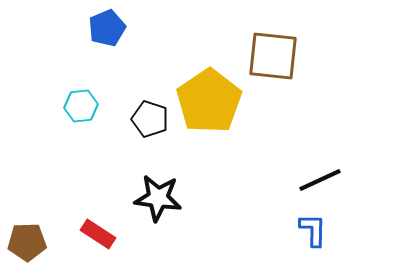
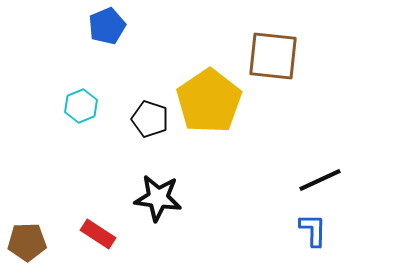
blue pentagon: moved 2 px up
cyan hexagon: rotated 16 degrees counterclockwise
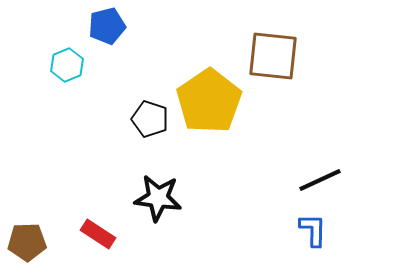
blue pentagon: rotated 9 degrees clockwise
cyan hexagon: moved 14 px left, 41 px up
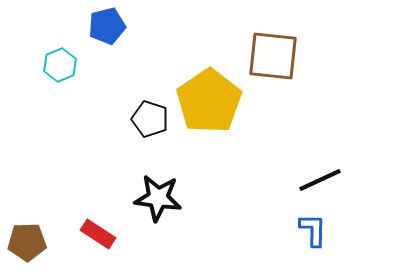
cyan hexagon: moved 7 px left
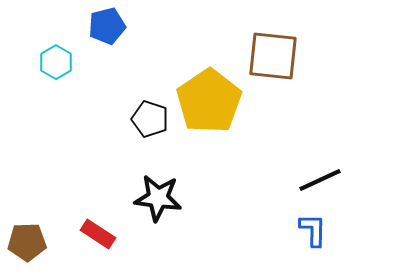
cyan hexagon: moved 4 px left, 3 px up; rotated 8 degrees counterclockwise
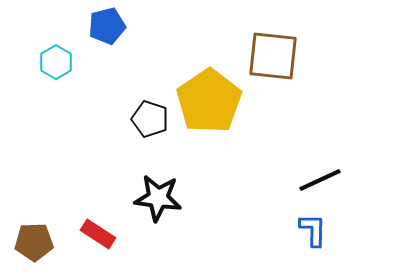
brown pentagon: moved 7 px right
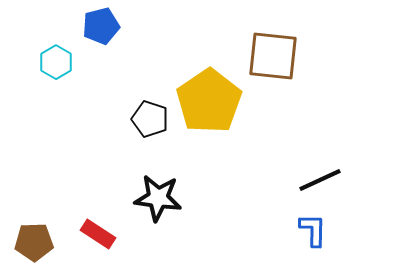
blue pentagon: moved 6 px left
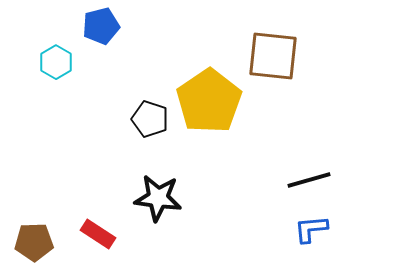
black line: moved 11 px left; rotated 9 degrees clockwise
blue L-shape: moved 2 px left, 1 px up; rotated 96 degrees counterclockwise
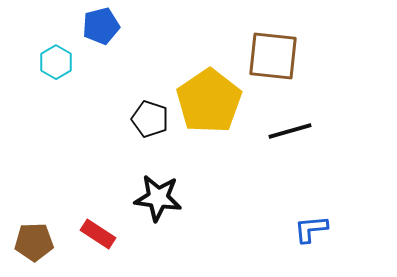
black line: moved 19 px left, 49 px up
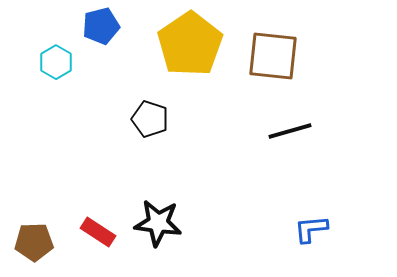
yellow pentagon: moved 19 px left, 57 px up
black star: moved 25 px down
red rectangle: moved 2 px up
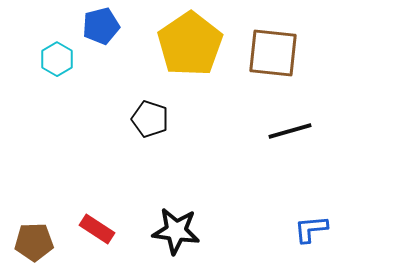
brown square: moved 3 px up
cyan hexagon: moved 1 px right, 3 px up
black star: moved 18 px right, 8 px down
red rectangle: moved 1 px left, 3 px up
